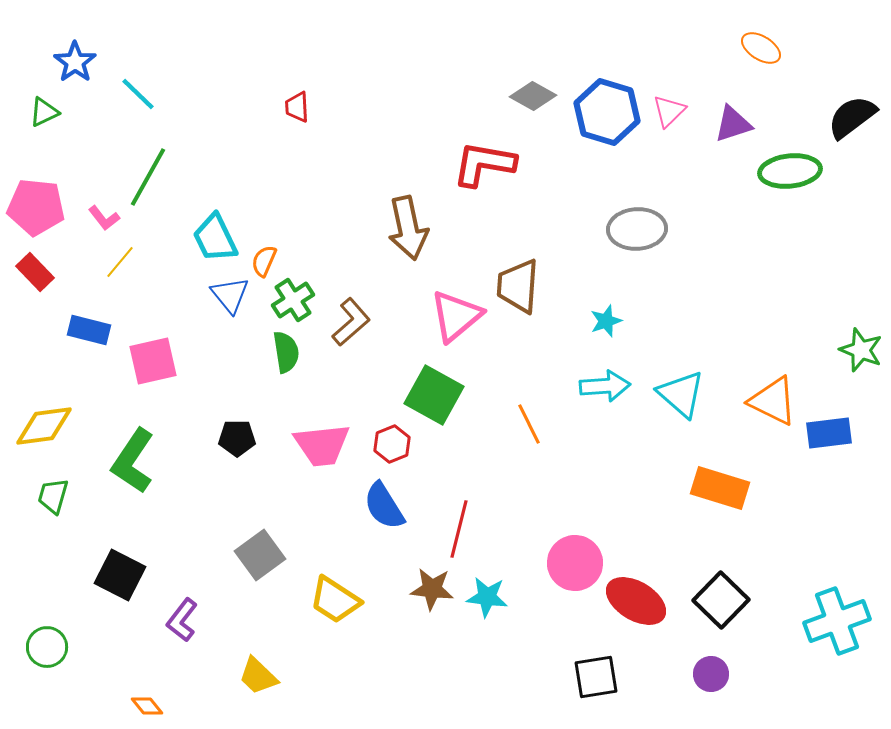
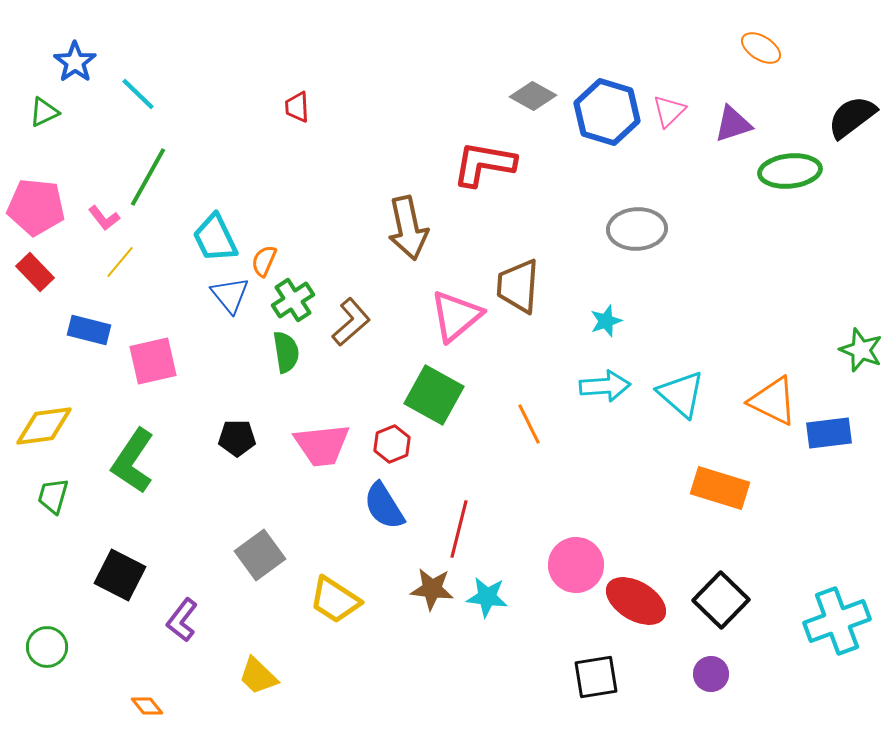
pink circle at (575, 563): moved 1 px right, 2 px down
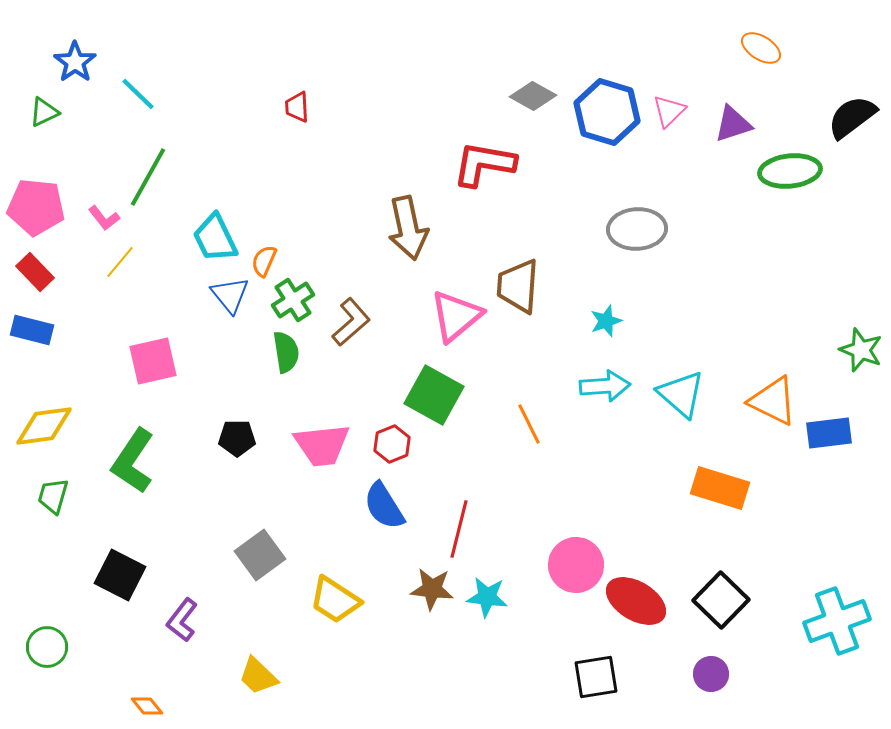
blue rectangle at (89, 330): moved 57 px left
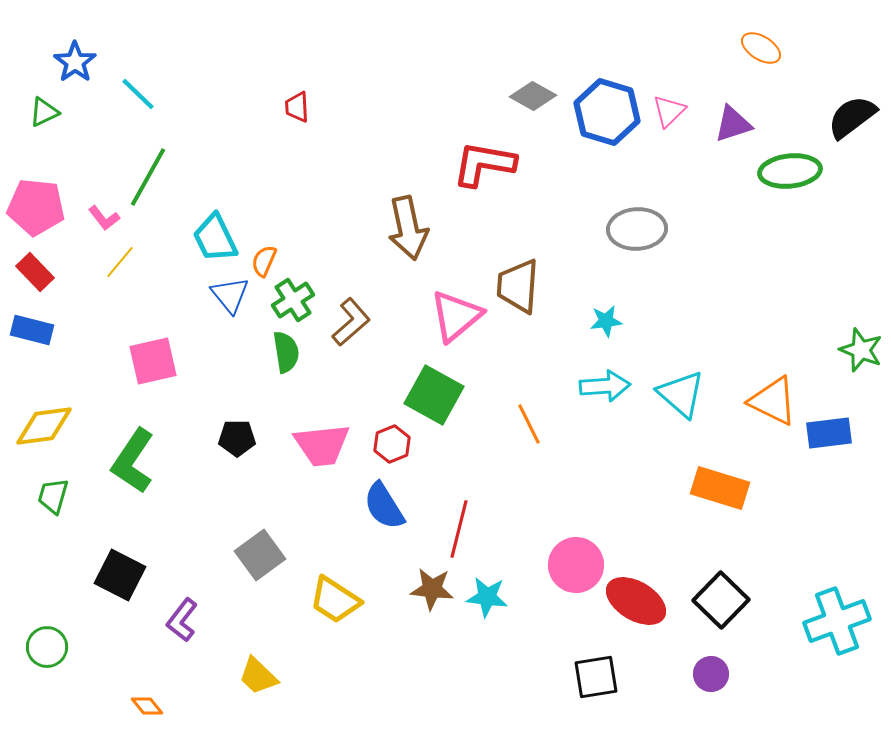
cyan star at (606, 321): rotated 12 degrees clockwise
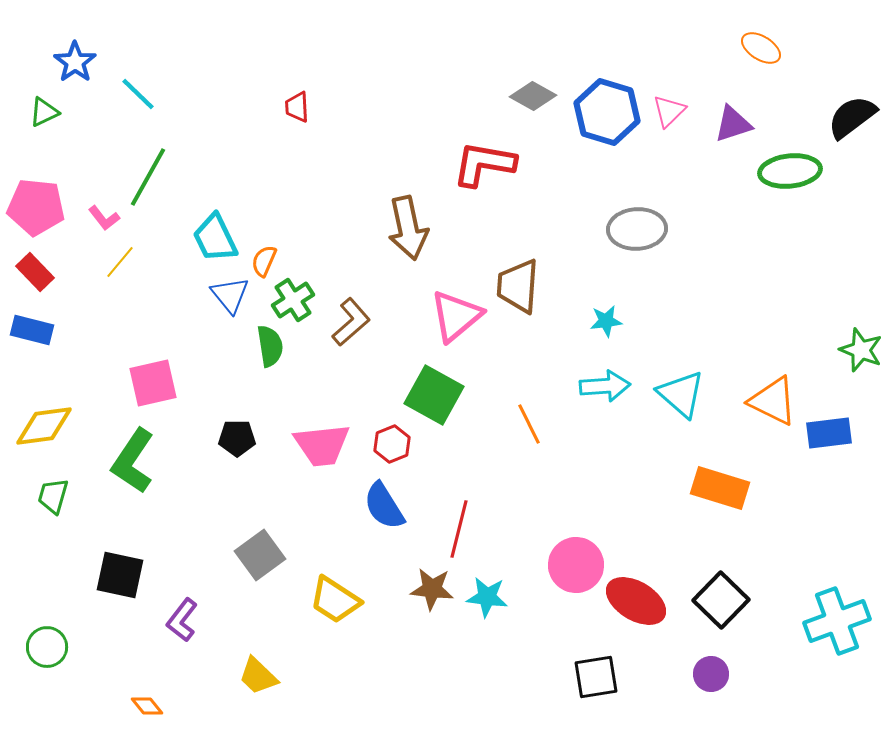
green semicircle at (286, 352): moved 16 px left, 6 px up
pink square at (153, 361): moved 22 px down
black square at (120, 575): rotated 15 degrees counterclockwise
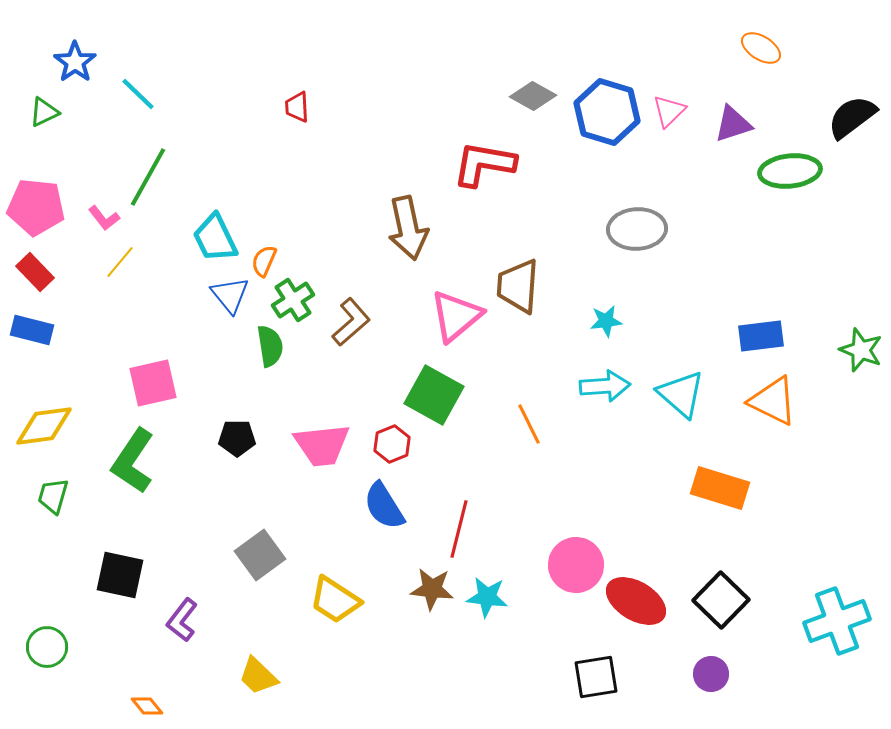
blue rectangle at (829, 433): moved 68 px left, 97 px up
